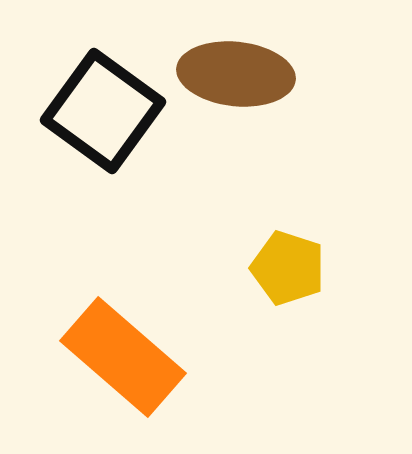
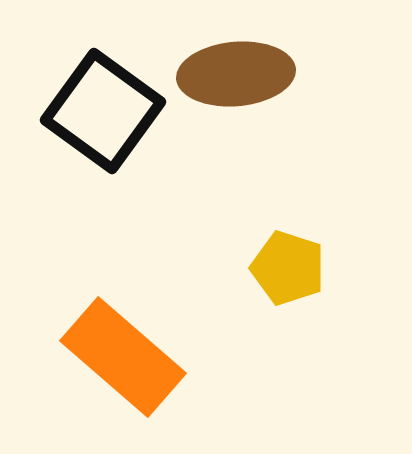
brown ellipse: rotated 11 degrees counterclockwise
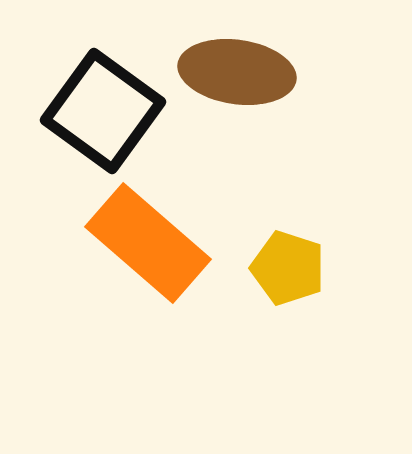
brown ellipse: moved 1 px right, 2 px up; rotated 13 degrees clockwise
orange rectangle: moved 25 px right, 114 px up
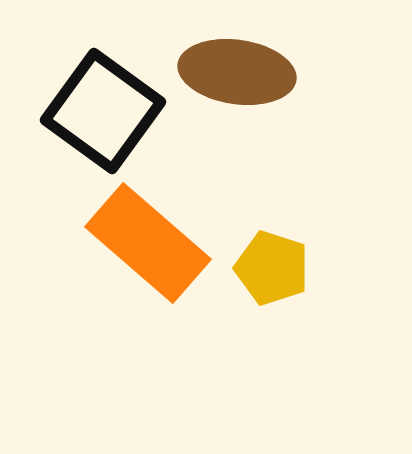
yellow pentagon: moved 16 px left
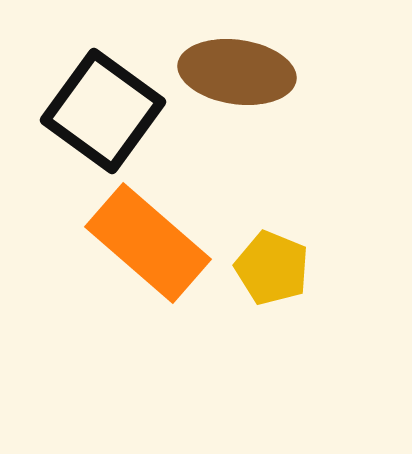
yellow pentagon: rotated 4 degrees clockwise
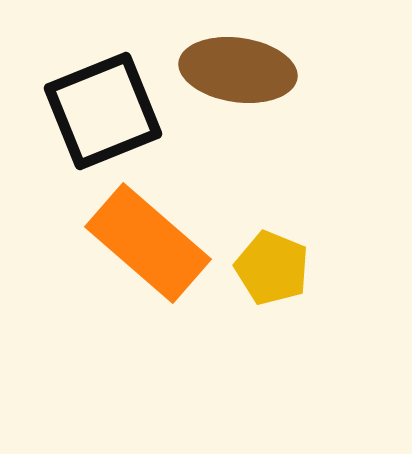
brown ellipse: moved 1 px right, 2 px up
black square: rotated 32 degrees clockwise
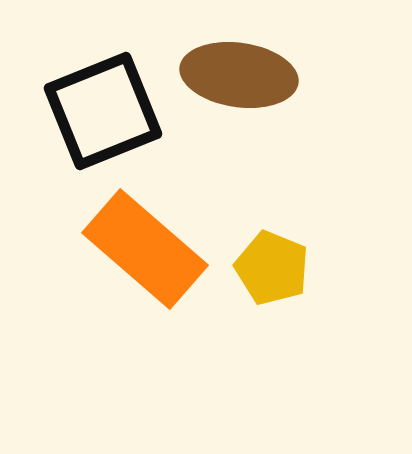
brown ellipse: moved 1 px right, 5 px down
orange rectangle: moved 3 px left, 6 px down
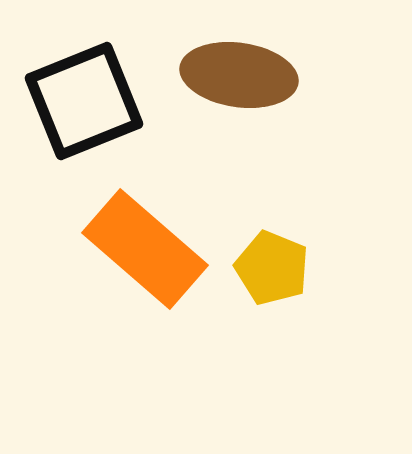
black square: moved 19 px left, 10 px up
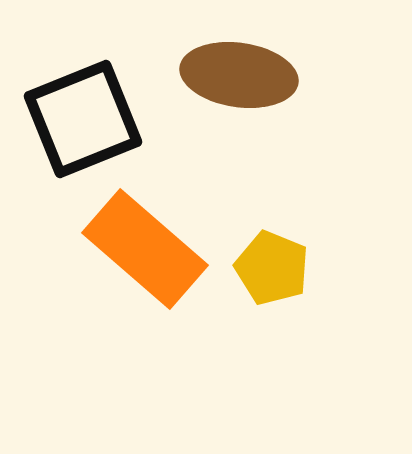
black square: moved 1 px left, 18 px down
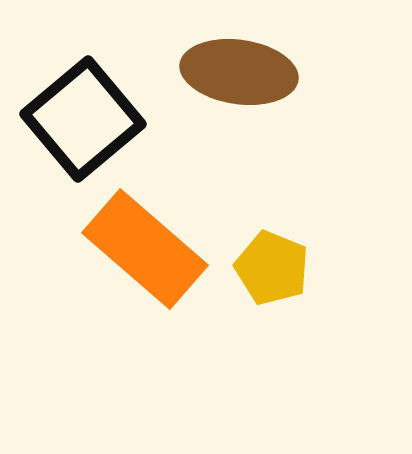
brown ellipse: moved 3 px up
black square: rotated 18 degrees counterclockwise
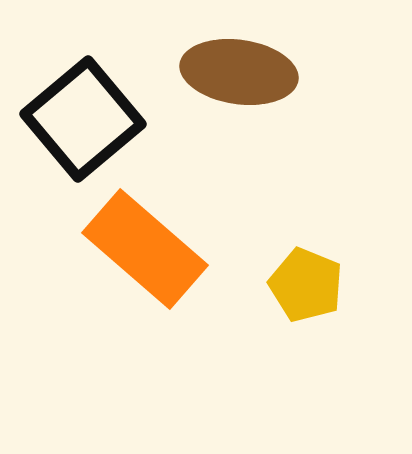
yellow pentagon: moved 34 px right, 17 px down
